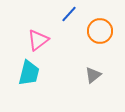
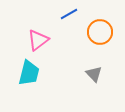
blue line: rotated 18 degrees clockwise
orange circle: moved 1 px down
gray triangle: moved 1 px right, 1 px up; rotated 36 degrees counterclockwise
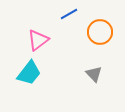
cyan trapezoid: rotated 24 degrees clockwise
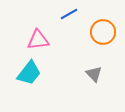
orange circle: moved 3 px right
pink triangle: rotated 30 degrees clockwise
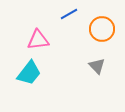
orange circle: moved 1 px left, 3 px up
gray triangle: moved 3 px right, 8 px up
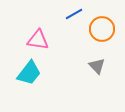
blue line: moved 5 px right
pink triangle: rotated 15 degrees clockwise
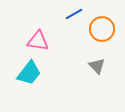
pink triangle: moved 1 px down
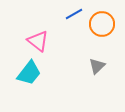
orange circle: moved 5 px up
pink triangle: rotated 30 degrees clockwise
gray triangle: rotated 30 degrees clockwise
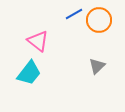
orange circle: moved 3 px left, 4 px up
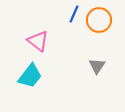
blue line: rotated 36 degrees counterclockwise
gray triangle: rotated 12 degrees counterclockwise
cyan trapezoid: moved 1 px right, 3 px down
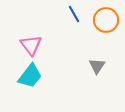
blue line: rotated 54 degrees counterclockwise
orange circle: moved 7 px right
pink triangle: moved 7 px left, 4 px down; rotated 15 degrees clockwise
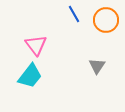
pink triangle: moved 5 px right
